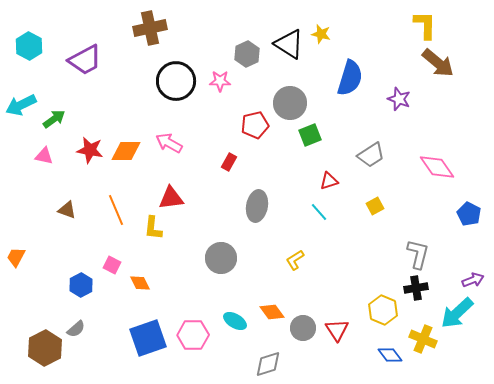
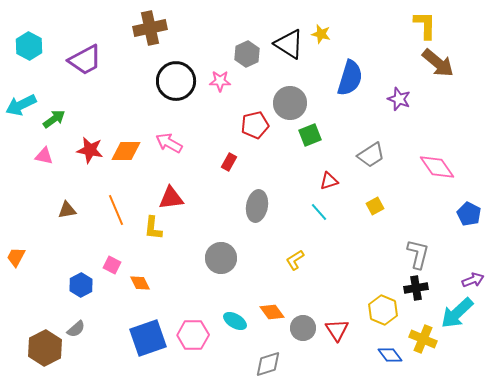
brown triangle at (67, 210): rotated 30 degrees counterclockwise
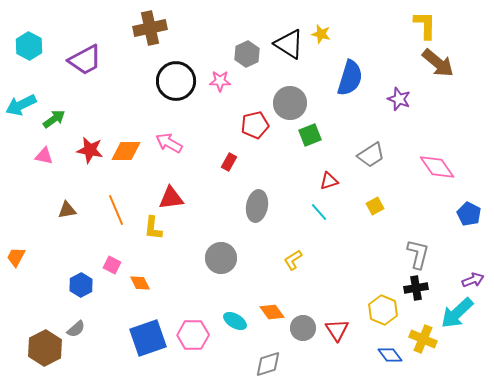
yellow L-shape at (295, 260): moved 2 px left
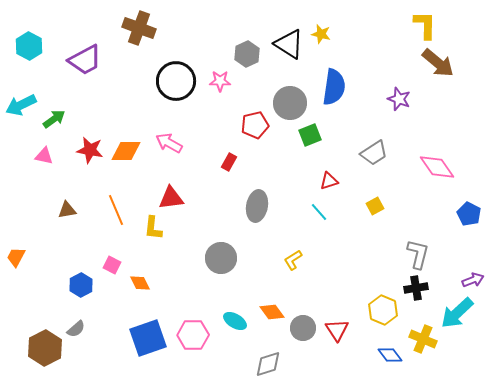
brown cross at (150, 28): moved 11 px left; rotated 32 degrees clockwise
blue semicircle at (350, 78): moved 16 px left, 9 px down; rotated 9 degrees counterclockwise
gray trapezoid at (371, 155): moved 3 px right, 2 px up
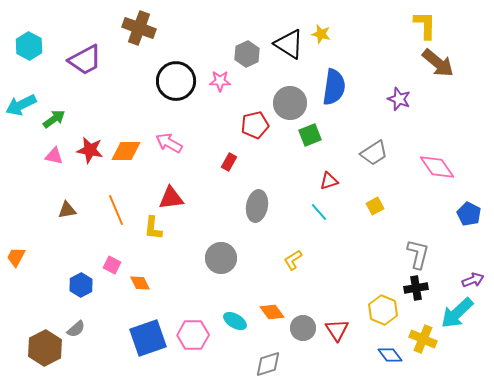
pink triangle at (44, 156): moved 10 px right
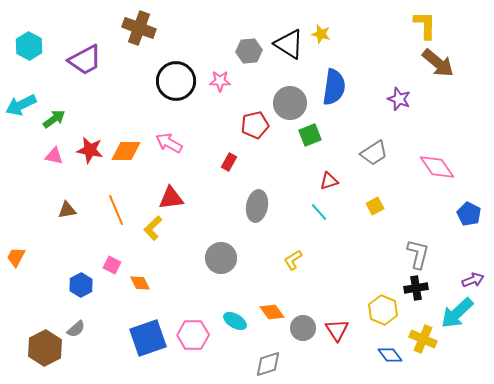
gray hexagon at (247, 54): moved 2 px right, 3 px up; rotated 20 degrees clockwise
yellow L-shape at (153, 228): rotated 40 degrees clockwise
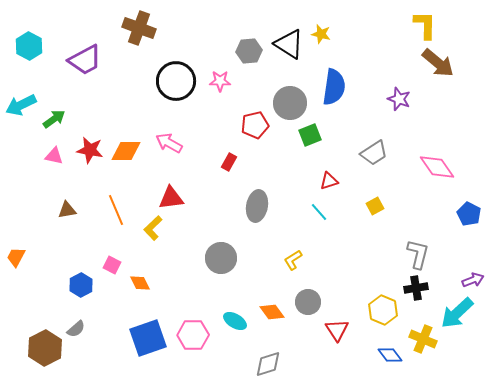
gray circle at (303, 328): moved 5 px right, 26 px up
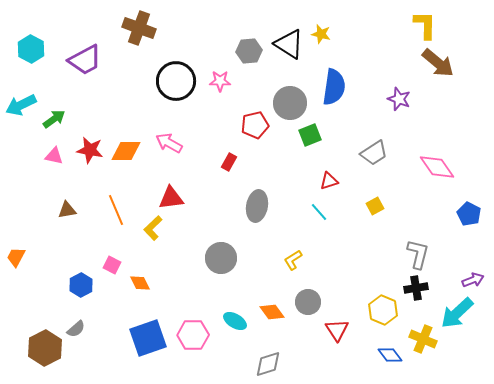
cyan hexagon at (29, 46): moved 2 px right, 3 px down
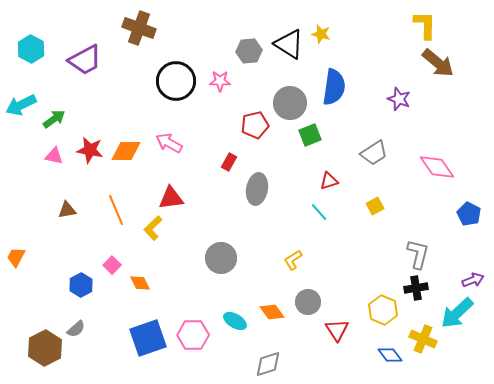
gray ellipse at (257, 206): moved 17 px up
pink square at (112, 265): rotated 18 degrees clockwise
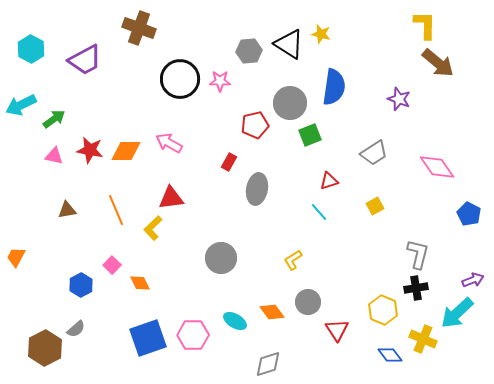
black circle at (176, 81): moved 4 px right, 2 px up
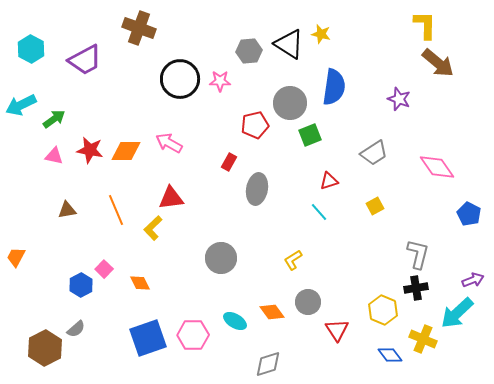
pink square at (112, 265): moved 8 px left, 4 px down
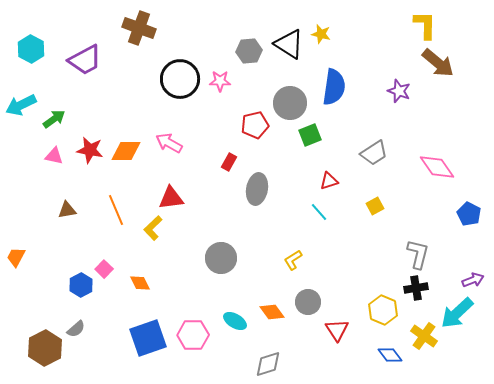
purple star at (399, 99): moved 8 px up
yellow cross at (423, 339): moved 1 px right, 3 px up; rotated 12 degrees clockwise
